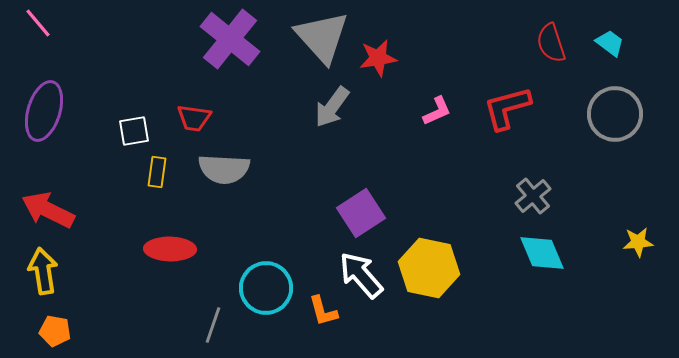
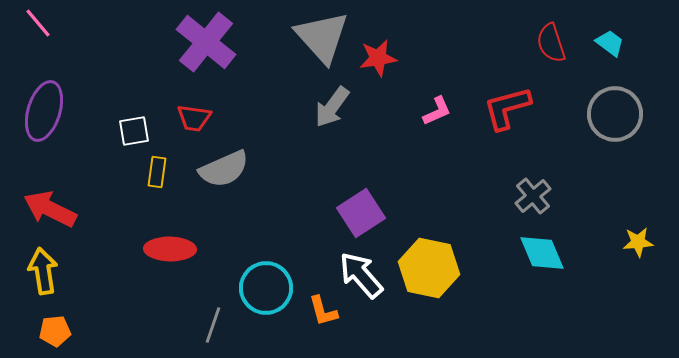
purple cross: moved 24 px left, 3 px down
gray semicircle: rotated 27 degrees counterclockwise
red arrow: moved 2 px right, 1 px up
orange pentagon: rotated 16 degrees counterclockwise
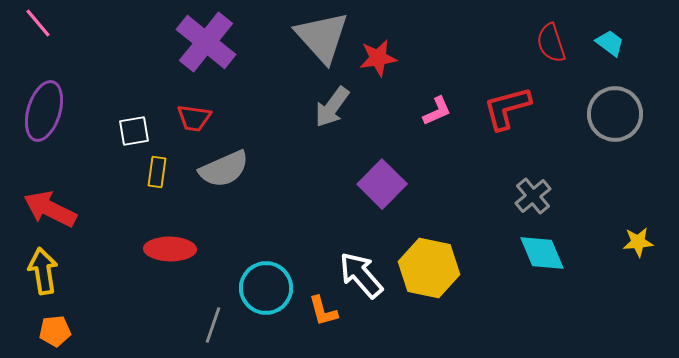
purple square: moved 21 px right, 29 px up; rotated 12 degrees counterclockwise
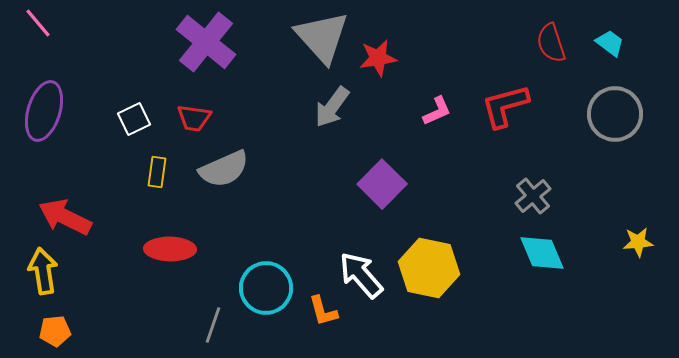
red L-shape: moved 2 px left, 2 px up
white square: moved 12 px up; rotated 16 degrees counterclockwise
red arrow: moved 15 px right, 8 px down
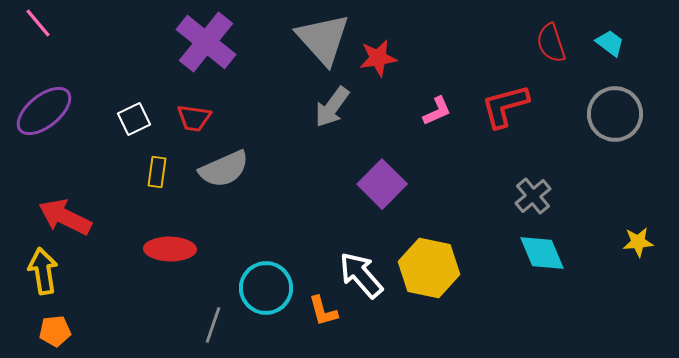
gray triangle: moved 1 px right, 2 px down
purple ellipse: rotated 34 degrees clockwise
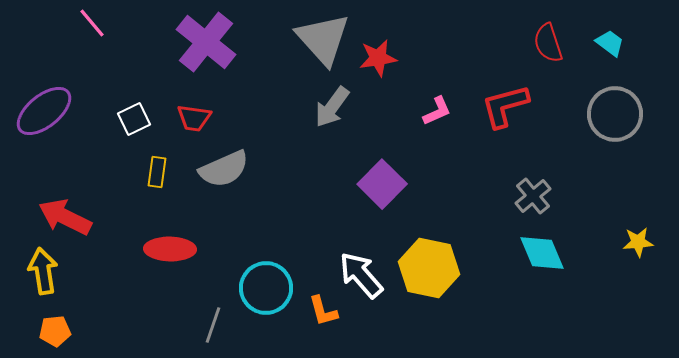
pink line: moved 54 px right
red semicircle: moved 3 px left
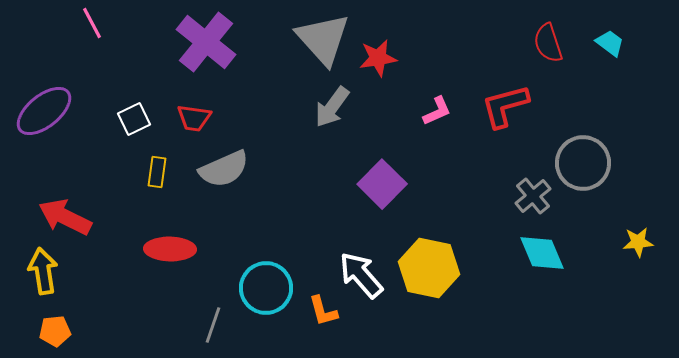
pink line: rotated 12 degrees clockwise
gray circle: moved 32 px left, 49 px down
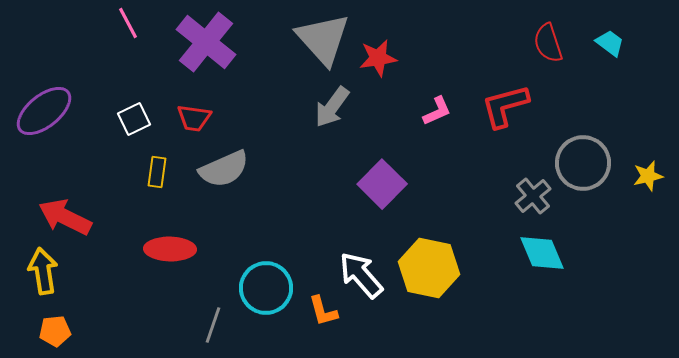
pink line: moved 36 px right
yellow star: moved 10 px right, 66 px up; rotated 8 degrees counterclockwise
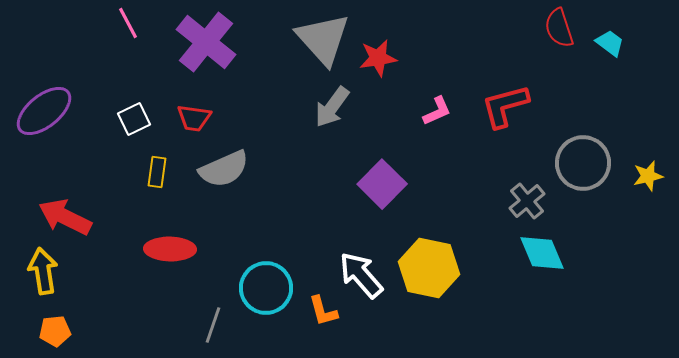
red semicircle: moved 11 px right, 15 px up
gray cross: moved 6 px left, 5 px down
